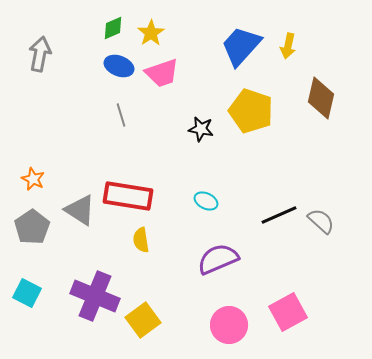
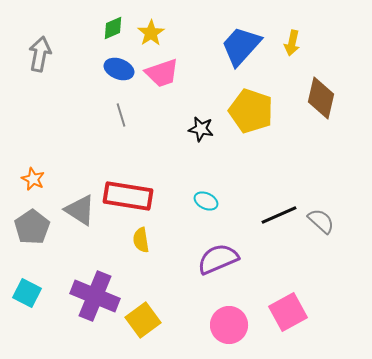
yellow arrow: moved 4 px right, 3 px up
blue ellipse: moved 3 px down
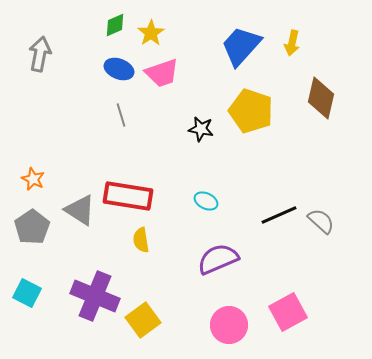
green diamond: moved 2 px right, 3 px up
